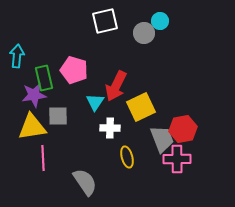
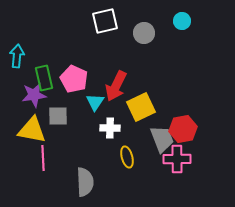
cyan circle: moved 22 px right
pink pentagon: moved 9 px down; rotated 8 degrees clockwise
yellow triangle: moved 3 px down; rotated 20 degrees clockwise
gray semicircle: rotated 32 degrees clockwise
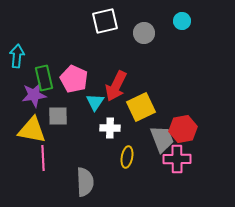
yellow ellipse: rotated 25 degrees clockwise
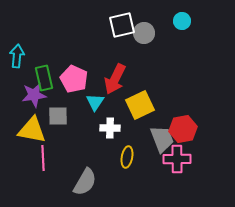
white square: moved 17 px right, 4 px down
red arrow: moved 1 px left, 7 px up
yellow square: moved 1 px left, 2 px up
gray semicircle: rotated 32 degrees clockwise
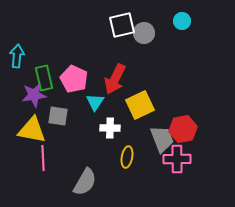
gray square: rotated 10 degrees clockwise
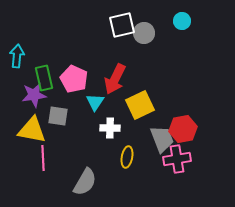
pink cross: rotated 8 degrees counterclockwise
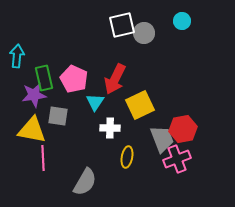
pink cross: rotated 12 degrees counterclockwise
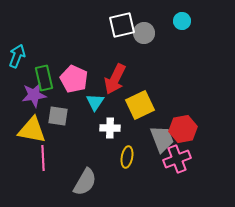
cyan arrow: rotated 15 degrees clockwise
